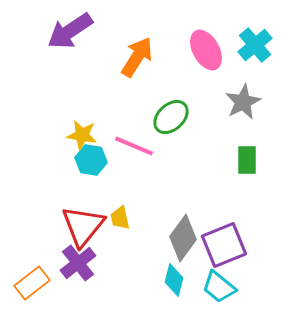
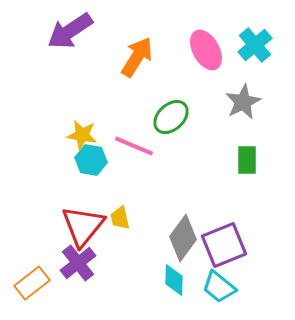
cyan diamond: rotated 12 degrees counterclockwise
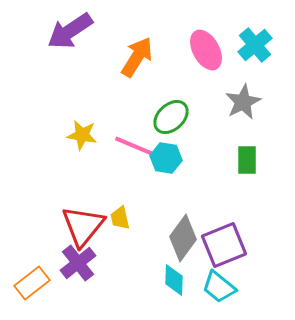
cyan hexagon: moved 75 px right, 2 px up
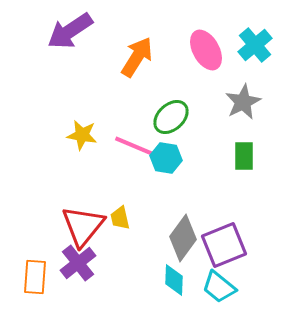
green rectangle: moved 3 px left, 4 px up
orange rectangle: moved 3 px right, 6 px up; rotated 48 degrees counterclockwise
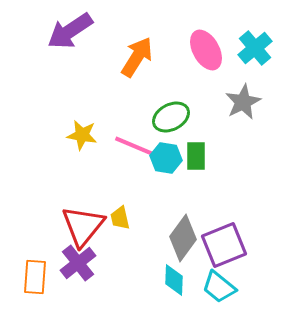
cyan cross: moved 3 px down
green ellipse: rotated 15 degrees clockwise
green rectangle: moved 48 px left
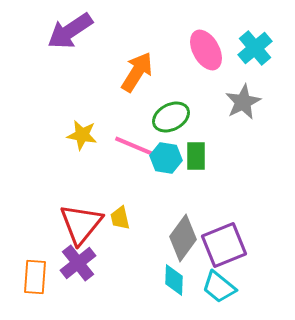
orange arrow: moved 15 px down
red triangle: moved 2 px left, 2 px up
